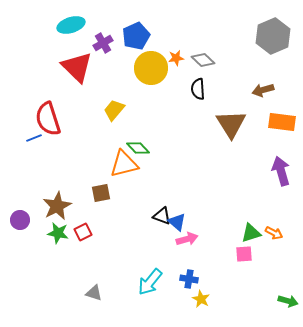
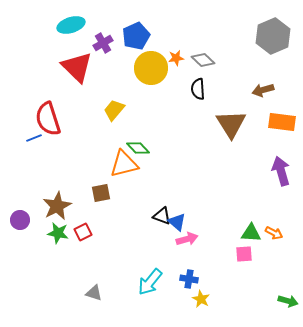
green triangle: rotated 20 degrees clockwise
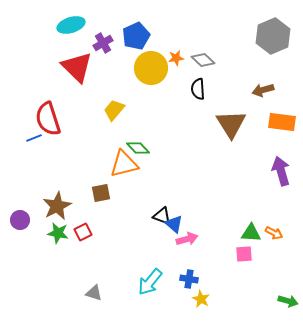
blue triangle: moved 3 px left, 2 px down
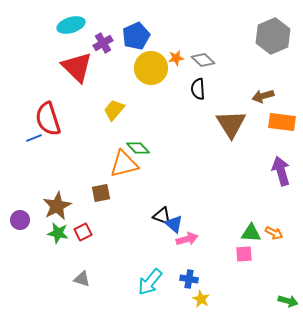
brown arrow: moved 6 px down
gray triangle: moved 12 px left, 14 px up
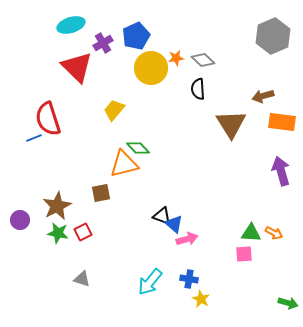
green arrow: moved 2 px down
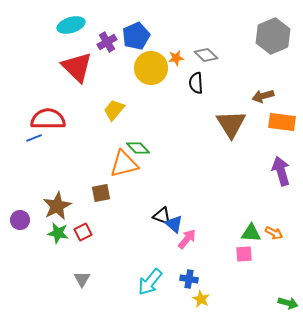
purple cross: moved 4 px right, 1 px up
gray diamond: moved 3 px right, 5 px up
black semicircle: moved 2 px left, 6 px up
red semicircle: rotated 108 degrees clockwise
pink arrow: rotated 35 degrees counterclockwise
gray triangle: rotated 42 degrees clockwise
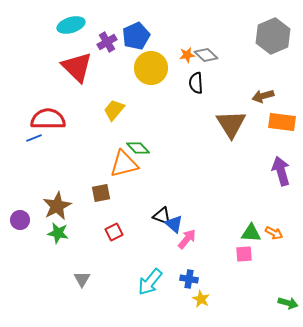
orange star: moved 11 px right, 3 px up
red square: moved 31 px right
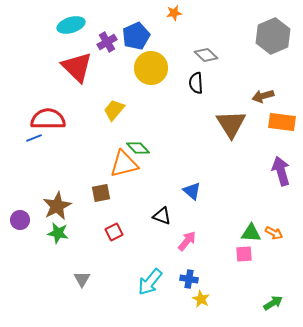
orange star: moved 13 px left, 42 px up
blue triangle: moved 18 px right, 33 px up
pink arrow: moved 2 px down
green arrow: moved 15 px left; rotated 48 degrees counterclockwise
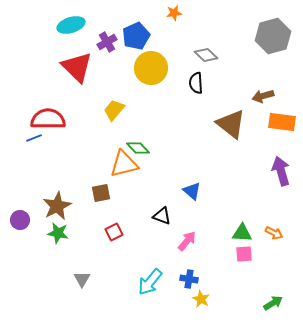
gray hexagon: rotated 8 degrees clockwise
brown triangle: rotated 20 degrees counterclockwise
green triangle: moved 9 px left
